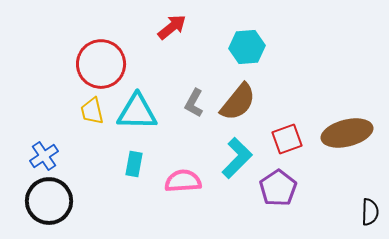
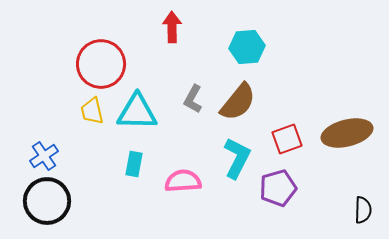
red arrow: rotated 52 degrees counterclockwise
gray L-shape: moved 1 px left, 4 px up
cyan L-shape: rotated 18 degrees counterclockwise
purple pentagon: rotated 18 degrees clockwise
black circle: moved 2 px left
black semicircle: moved 7 px left, 2 px up
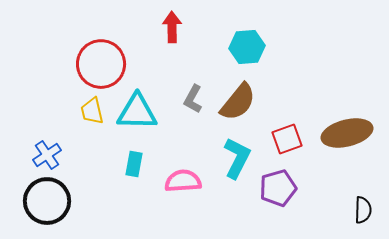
blue cross: moved 3 px right, 1 px up
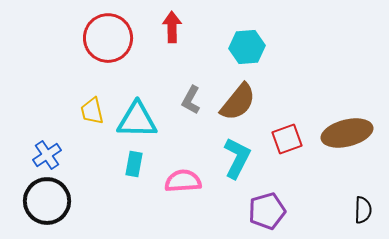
red circle: moved 7 px right, 26 px up
gray L-shape: moved 2 px left, 1 px down
cyan triangle: moved 8 px down
purple pentagon: moved 11 px left, 23 px down
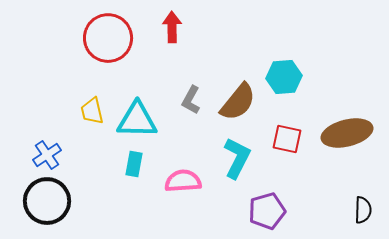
cyan hexagon: moved 37 px right, 30 px down
red square: rotated 32 degrees clockwise
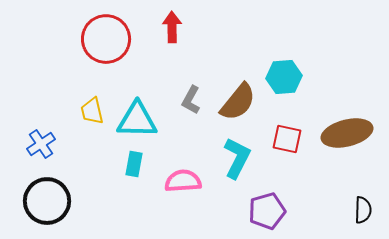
red circle: moved 2 px left, 1 px down
blue cross: moved 6 px left, 11 px up
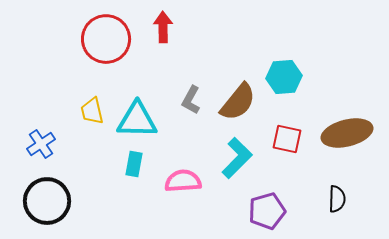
red arrow: moved 9 px left
cyan L-shape: rotated 18 degrees clockwise
black semicircle: moved 26 px left, 11 px up
